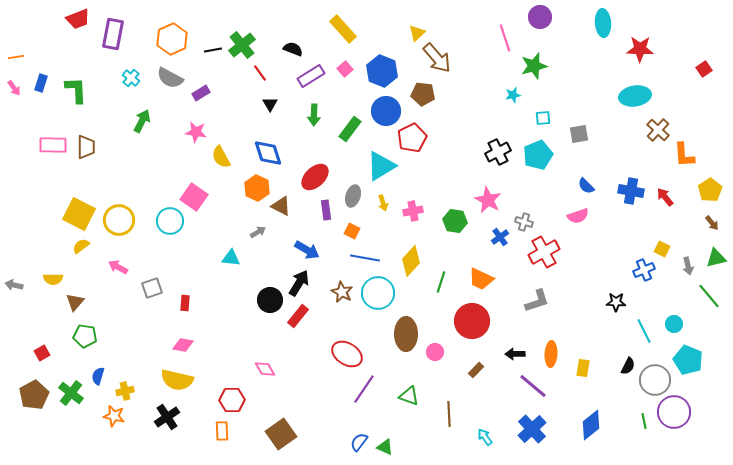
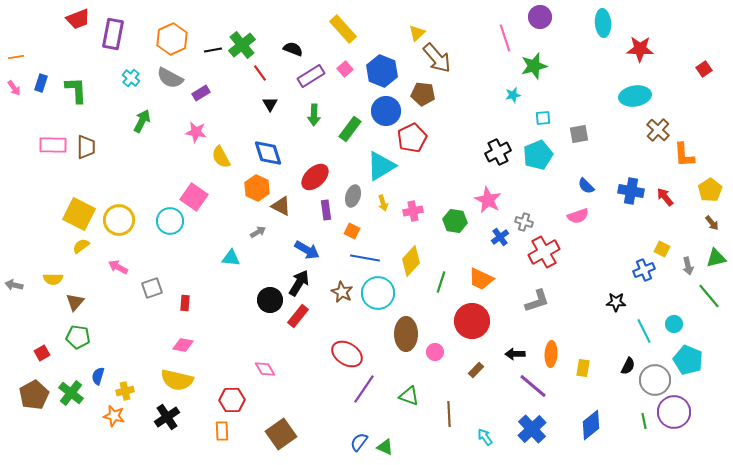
green pentagon at (85, 336): moved 7 px left, 1 px down
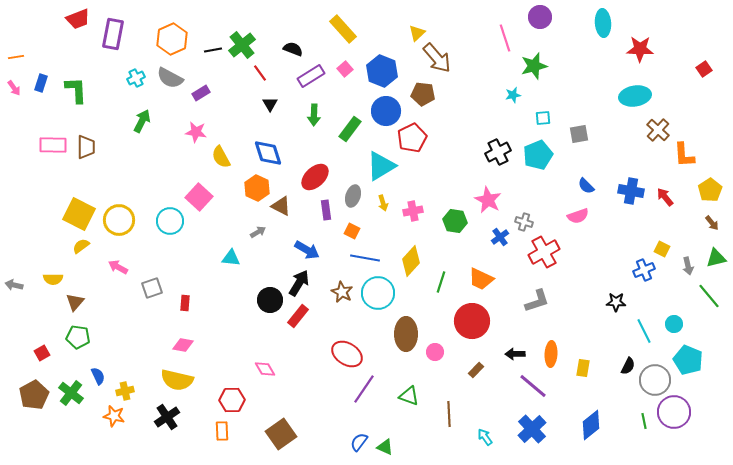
cyan cross at (131, 78): moved 5 px right; rotated 24 degrees clockwise
pink square at (194, 197): moved 5 px right; rotated 8 degrees clockwise
blue semicircle at (98, 376): rotated 138 degrees clockwise
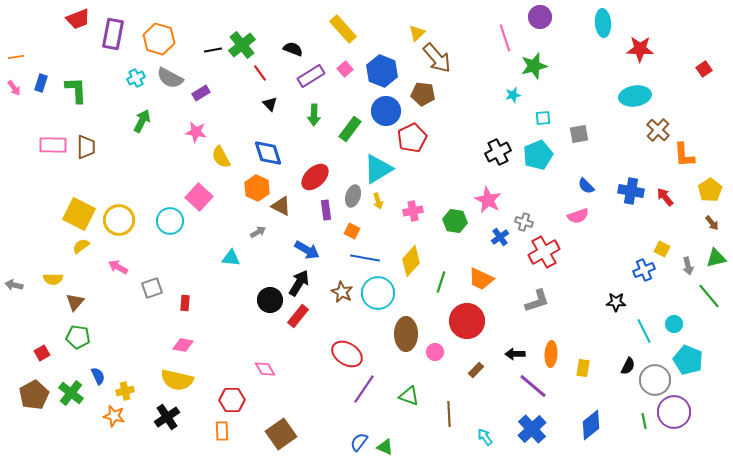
orange hexagon at (172, 39): moved 13 px left; rotated 20 degrees counterclockwise
black triangle at (270, 104): rotated 14 degrees counterclockwise
cyan triangle at (381, 166): moved 3 px left, 3 px down
yellow arrow at (383, 203): moved 5 px left, 2 px up
red circle at (472, 321): moved 5 px left
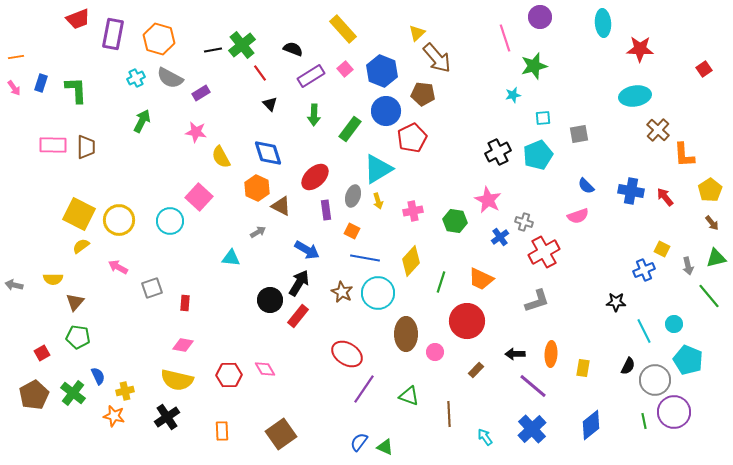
green cross at (71, 393): moved 2 px right
red hexagon at (232, 400): moved 3 px left, 25 px up
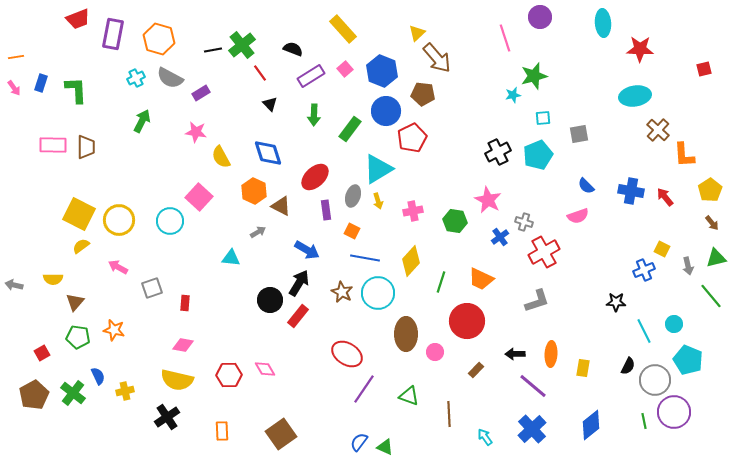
green star at (534, 66): moved 10 px down
red square at (704, 69): rotated 21 degrees clockwise
orange hexagon at (257, 188): moved 3 px left, 3 px down
green line at (709, 296): moved 2 px right
orange star at (114, 416): moved 86 px up
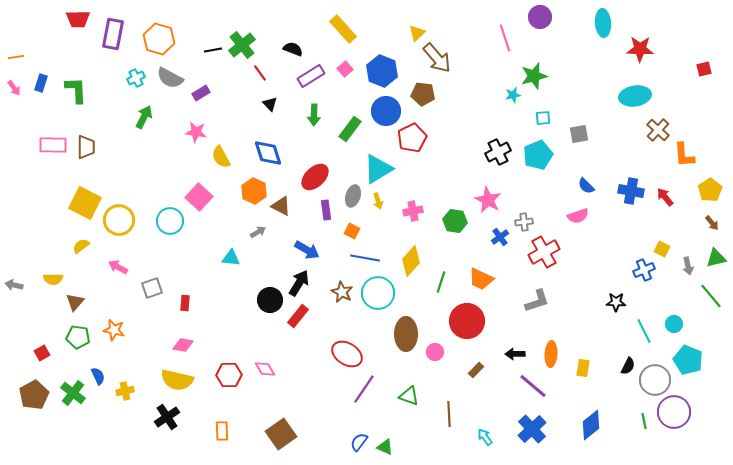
red trapezoid at (78, 19): rotated 20 degrees clockwise
green arrow at (142, 121): moved 2 px right, 4 px up
yellow square at (79, 214): moved 6 px right, 11 px up
gray cross at (524, 222): rotated 24 degrees counterclockwise
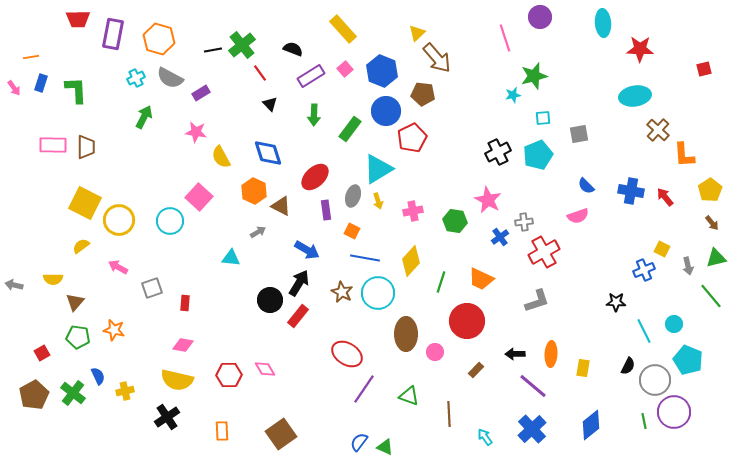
orange line at (16, 57): moved 15 px right
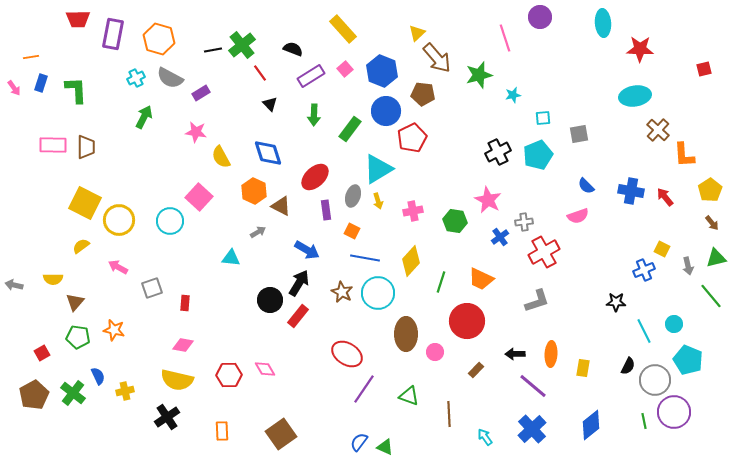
green star at (534, 76): moved 55 px left, 1 px up
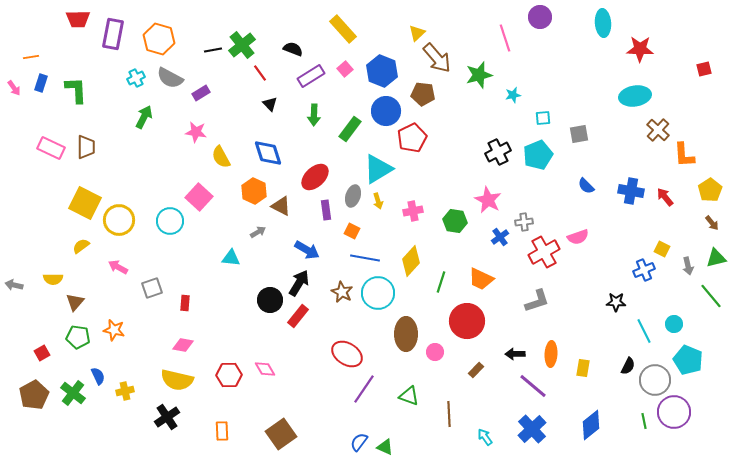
pink rectangle at (53, 145): moved 2 px left, 3 px down; rotated 24 degrees clockwise
pink semicircle at (578, 216): moved 21 px down
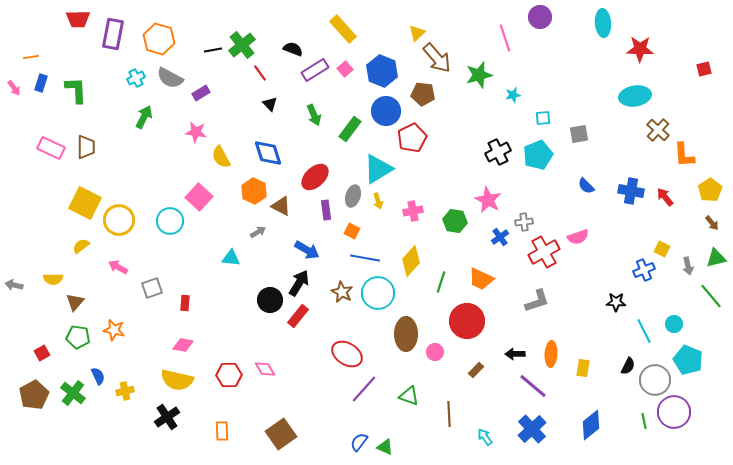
purple rectangle at (311, 76): moved 4 px right, 6 px up
green arrow at (314, 115): rotated 25 degrees counterclockwise
purple line at (364, 389): rotated 8 degrees clockwise
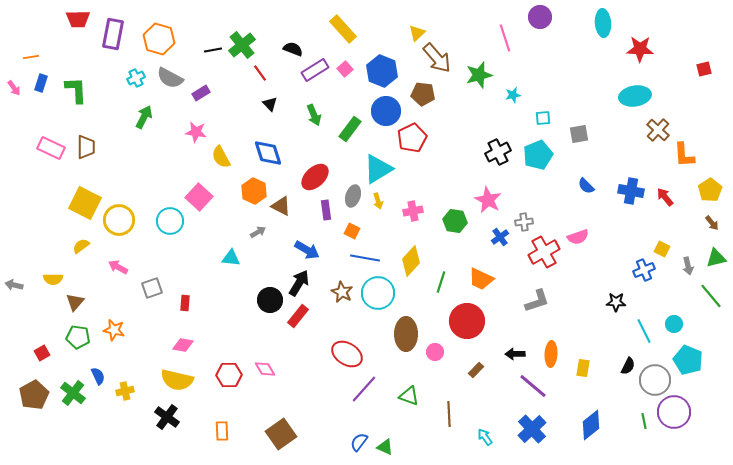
black cross at (167, 417): rotated 20 degrees counterclockwise
